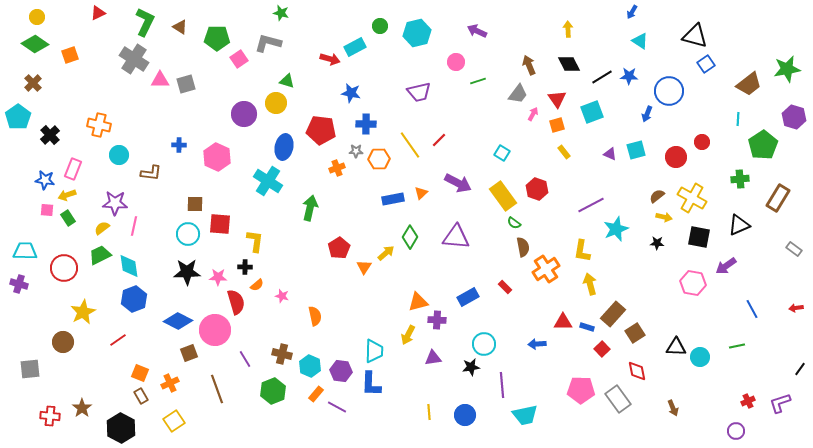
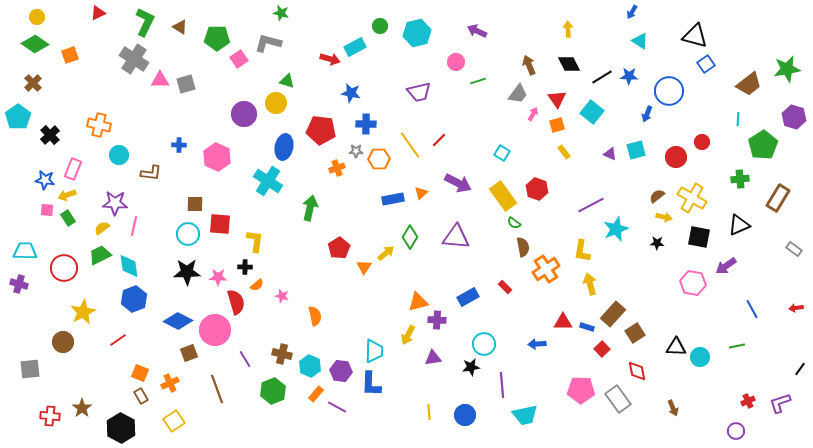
cyan square at (592, 112): rotated 30 degrees counterclockwise
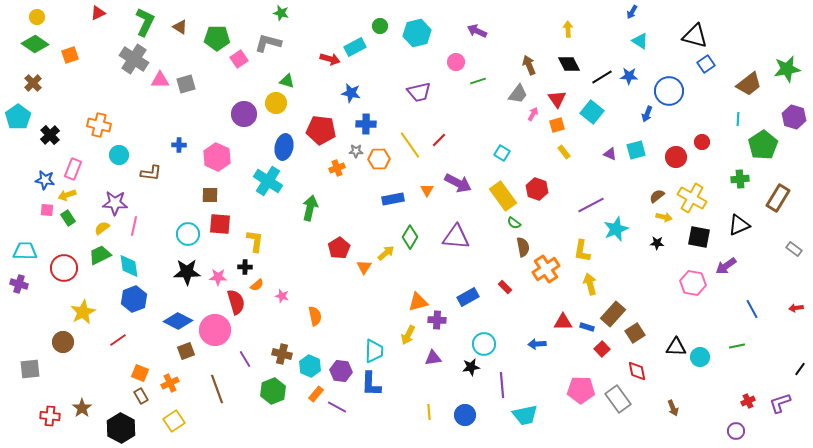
orange triangle at (421, 193): moved 6 px right, 3 px up; rotated 16 degrees counterclockwise
brown square at (195, 204): moved 15 px right, 9 px up
brown square at (189, 353): moved 3 px left, 2 px up
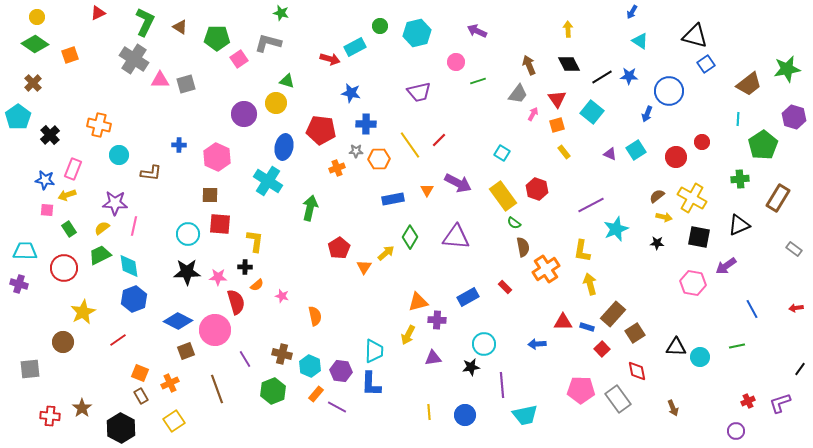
cyan square at (636, 150): rotated 18 degrees counterclockwise
green rectangle at (68, 218): moved 1 px right, 11 px down
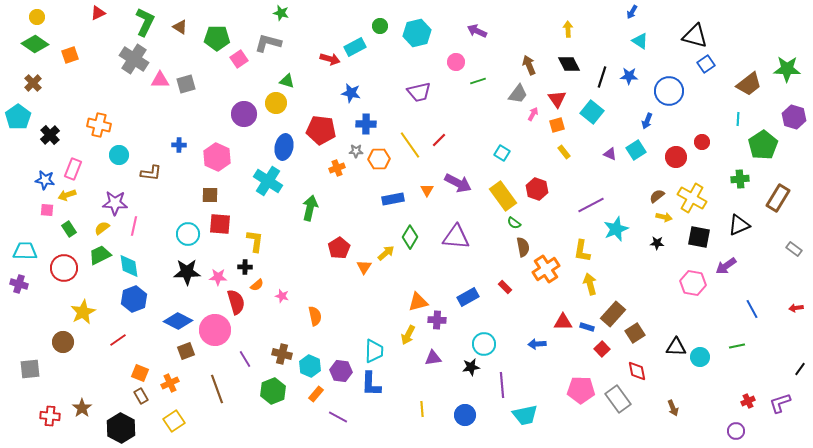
green star at (787, 69): rotated 12 degrees clockwise
black line at (602, 77): rotated 40 degrees counterclockwise
blue arrow at (647, 114): moved 7 px down
purple line at (337, 407): moved 1 px right, 10 px down
yellow line at (429, 412): moved 7 px left, 3 px up
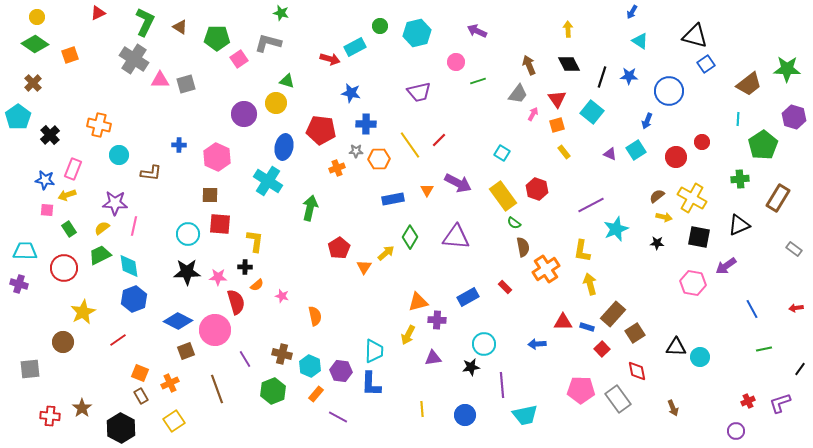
green line at (737, 346): moved 27 px right, 3 px down
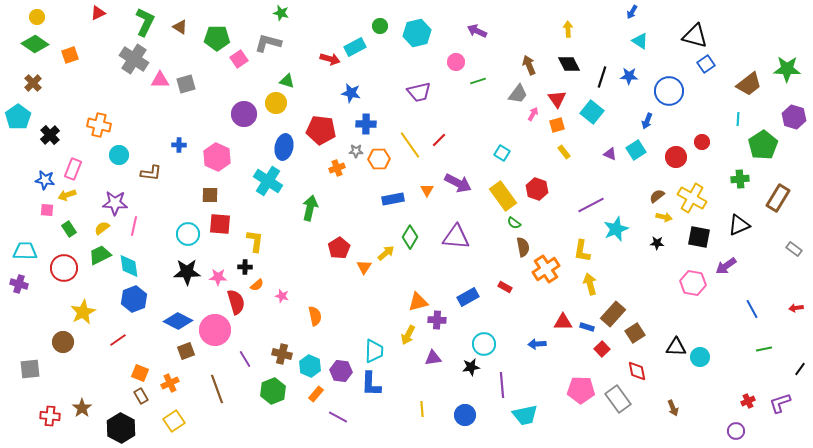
red rectangle at (505, 287): rotated 16 degrees counterclockwise
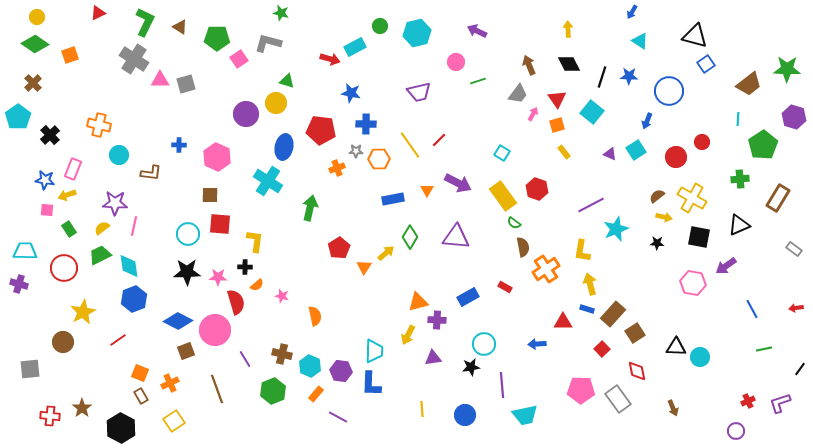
purple circle at (244, 114): moved 2 px right
blue rectangle at (587, 327): moved 18 px up
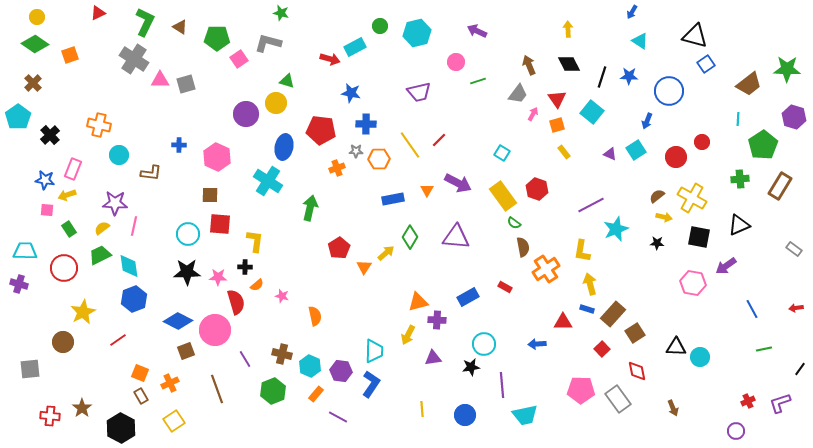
brown rectangle at (778, 198): moved 2 px right, 12 px up
blue L-shape at (371, 384): rotated 148 degrees counterclockwise
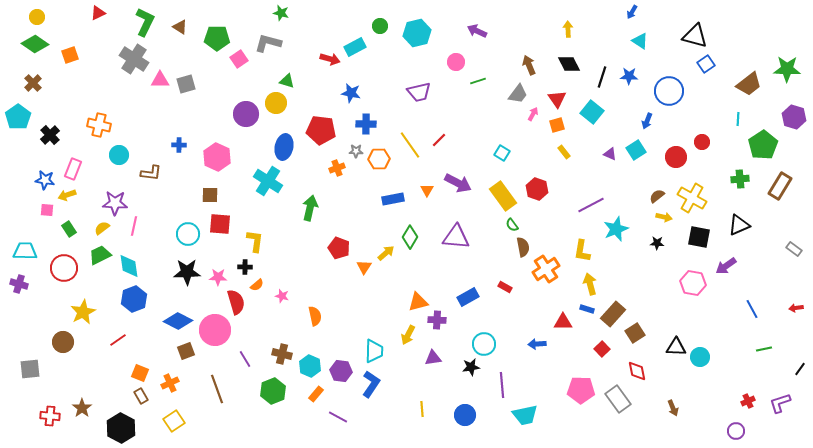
green semicircle at (514, 223): moved 2 px left, 2 px down; rotated 16 degrees clockwise
red pentagon at (339, 248): rotated 20 degrees counterclockwise
